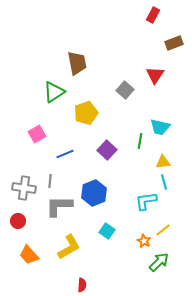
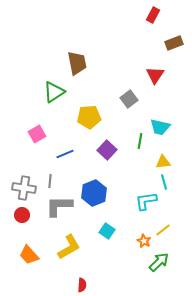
gray square: moved 4 px right, 9 px down; rotated 12 degrees clockwise
yellow pentagon: moved 3 px right, 4 px down; rotated 15 degrees clockwise
red circle: moved 4 px right, 6 px up
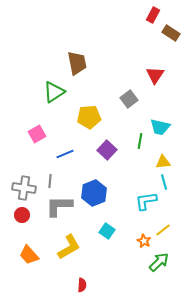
brown rectangle: moved 3 px left, 10 px up; rotated 54 degrees clockwise
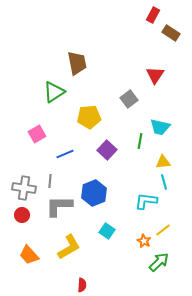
cyan L-shape: rotated 15 degrees clockwise
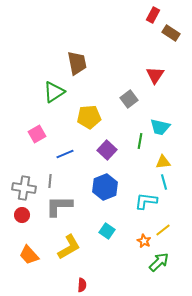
blue hexagon: moved 11 px right, 6 px up
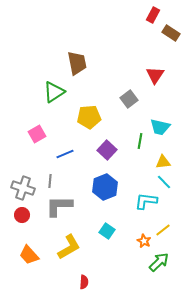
cyan line: rotated 28 degrees counterclockwise
gray cross: moved 1 px left; rotated 10 degrees clockwise
red semicircle: moved 2 px right, 3 px up
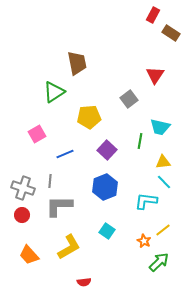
red semicircle: rotated 80 degrees clockwise
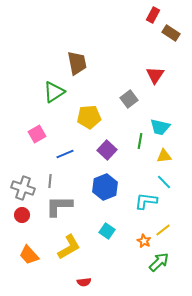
yellow triangle: moved 1 px right, 6 px up
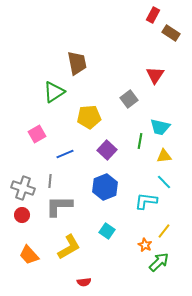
yellow line: moved 1 px right, 1 px down; rotated 14 degrees counterclockwise
orange star: moved 1 px right, 4 px down
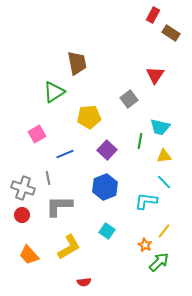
gray line: moved 2 px left, 3 px up; rotated 16 degrees counterclockwise
